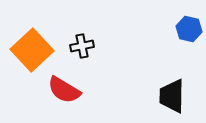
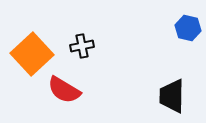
blue hexagon: moved 1 px left, 1 px up
orange square: moved 4 px down
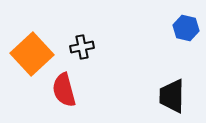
blue hexagon: moved 2 px left
black cross: moved 1 px down
red semicircle: rotated 44 degrees clockwise
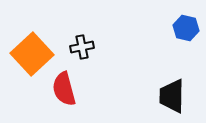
red semicircle: moved 1 px up
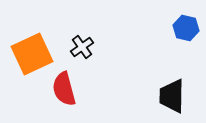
black cross: rotated 25 degrees counterclockwise
orange square: rotated 18 degrees clockwise
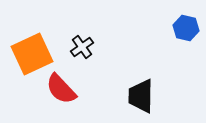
red semicircle: moved 3 px left; rotated 28 degrees counterclockwise
black trapezoid: moved 31 px left
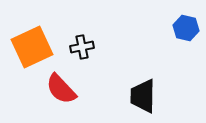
black cross: rotated 25 degrees clockwise
orange square: moved 7 px up
black trapezoid: moved 2 px right
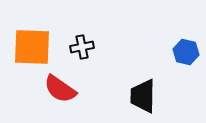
blue hexagon: moved 24 px down
orange square: rotated 27 degrees clockwise
red semicircle: moved 1 px left; rotated 12 degrees counterclockwise
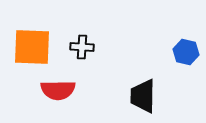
black cross: rotated 15 degrees clockwise
red semicircle: moved 2 px left, 1 px down; rotated 36 degrees counterclockwise
